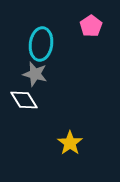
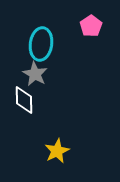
gray star: rotated 15 degrees clockwise
white diamond: rotated 32 degrees clockwise
yellow star: moved 13 px left, 8 px down; rotated 10 degrees clockwise
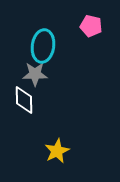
pink pentagon: rotated 25 degrees counterclockwise
cyan ellipse: moved 2 px right, 2 px down
gray star: rotated 30 degrees counterclockwise
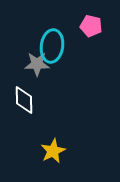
cyan ellipse: moved 9 px right
gray star: moved 2 px right, 10 px up
yellow star: moved 4 px left
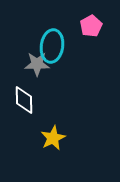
pink pentagon: rotated 30 degrees clockwise
yellow star: moved 13 px up
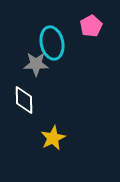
cyan ellipse: moved 3 px up; rotated 20 degrees counterclockwise
gray star: moved 1 px left
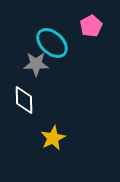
cyan ellipse: rotated 36 degrees counterclockwise
